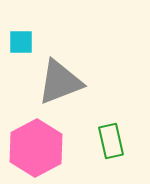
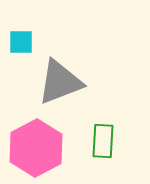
green rectangle: moved 8 px left; rotated 16 degrees clockwise
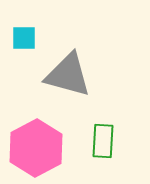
cyan square: moved 3 px right, 4 px up
gray triangle: moved 8 px right, 7 px up; rotated 36 degrees clockwise
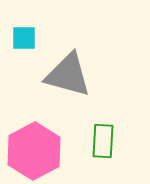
pink hexagon: moved 2 px left, 3 px down
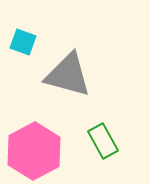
cyan square: moved 1 px left, 4 px down; rotated 20 degrees clockwise
green rectangle: rotated 32 degrees counterclockwise
